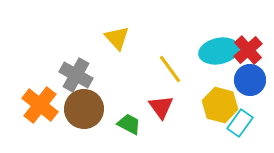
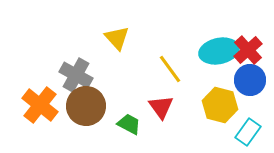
brown circle: moved 2 px right, 3 px up
cyan rectangle: moved 8 px right, 9 px down
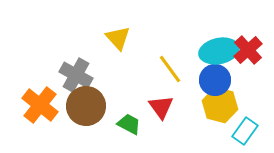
yellow triangle: moved 1 px right
blue circle: moved 35 px left
cyan rectangle: moved 3 px left, 1 px up
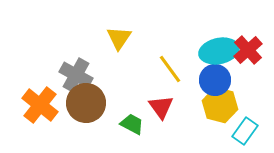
yellow triangle: moved 1 px right; rotated 16 degrees clockwise
brown circle: moved 3 px up
green trapezoid: moved 3 px right
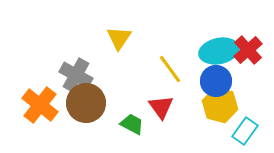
blue circle: moved 1 px right, 1 px down
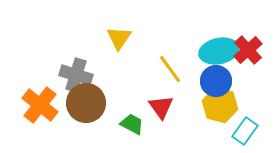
gray cross: rotated 12 degrees counterclockwise
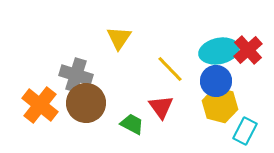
yellow line: rotated 8 degrees counterclockwise
cyan rectangle: rotated 8 degrees counterclockwise
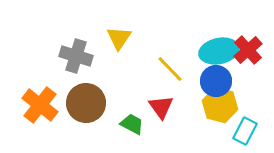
gray cross: moved 19 px up
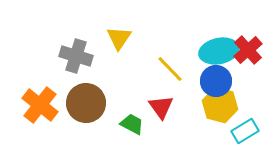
cyan rectangle: rotated 32 degrees clockwise
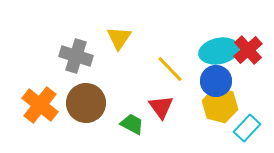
cyan rectangle: moved 2 px right, 3 px up; rotated 16 degrees counterclockwise
